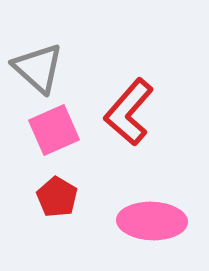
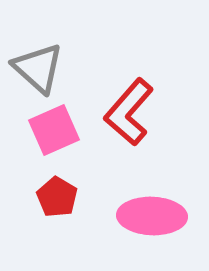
pink ellipse: moved 5 px up
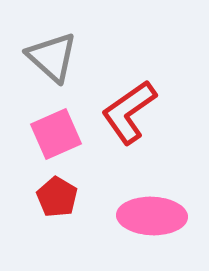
gray triangle: moved 14 px right, 11 px up
red L-shape: rotated 14 degrees clockwise
pink square: moved 2 px right, 4 px down
